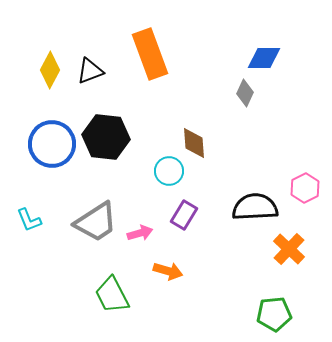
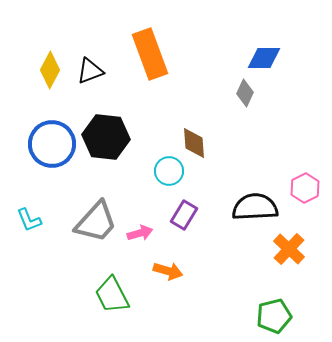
gray trapezoid: rotated 15 degrees counterclockwise
green pentagon: moved 2 px down; rotated 8 degrees counterclockwise
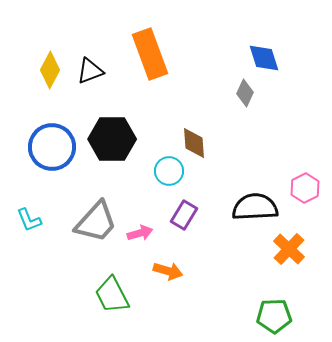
blue diamond: rotated 72 degrees clockwise
black hexagon: moved 6 px right, 2 px down; rotated 6 degrees counterclockwise
blue circle: moved 3 px down
green pentagon: rotated 12 degrees clockwise
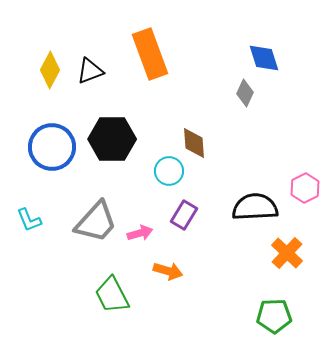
orange cross: moved 2 px left, 4 px down
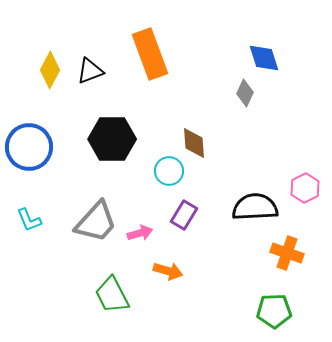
blue circle: moved 23 px left
orange cross: rotated 24 degrees counterclockwise
green pentagon: moved 5 px up
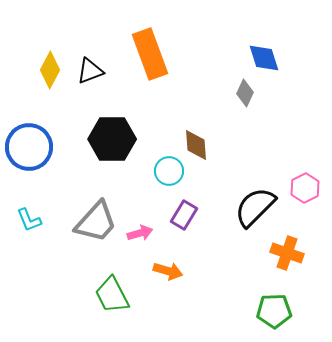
brown diamond: moved 2 px right, 2 px down
black semicircle: rotated 42 degrees counterclockwise
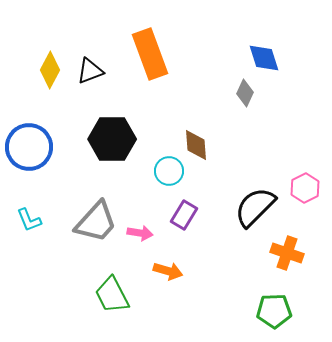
pink arrow: rotated 25 degrees clockwise
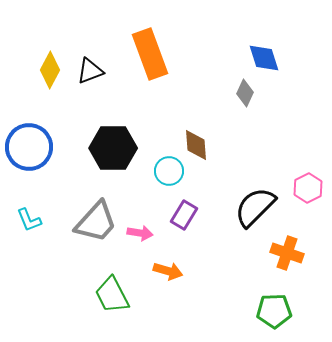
black hexagon: moved 1 px right, 9 px down
pink hexagon: moved 3 px right
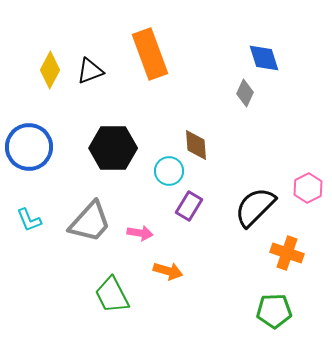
purple rectangle: moved 5 px right, 9 px up
gray trapezoid: moved 6 px left
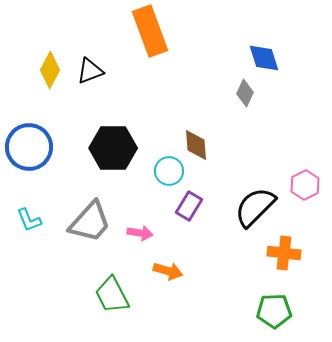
orange rectangle: moved 23 px up
pink hexagon: moved 3 px left, 3 px up
orange cross: moved 3 px left; rotated 12 degrees counterclockwise
